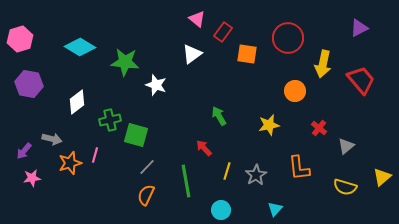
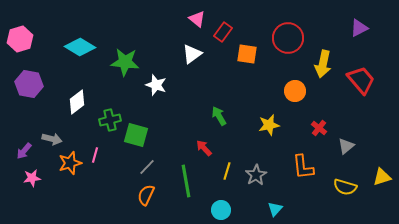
orange L-shape: moved 4 px right, 1 px up
yellow triangle: rotated 24 degrees clockwise
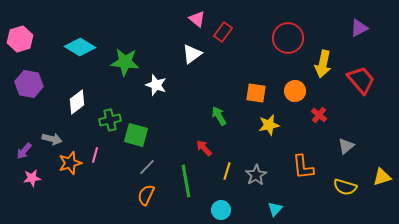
orange square: moved 9 px right, 39 px down
red cross: moved 13 px up
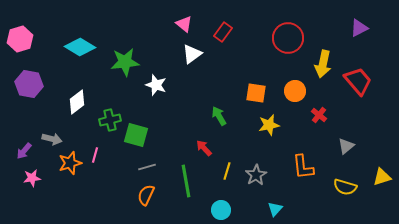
pink triangle: moved 13 px left, 5 px down
green star: rotated 12 degrees counterclockwise
red trapezoid: moved 3 px left, 1 px down
gray line: rotated 30 degrees clockwise
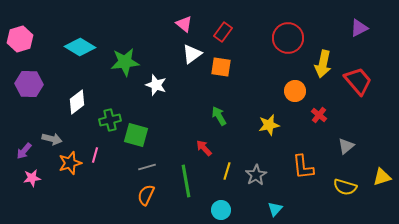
purple hexagon: rotated 8 degrees counterclockwise
orange square: moved 35 px left, 26 px up
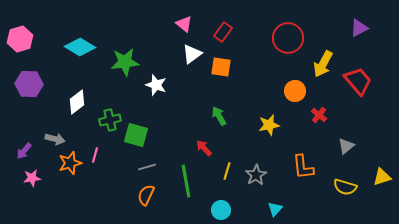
yellow arrow: rotated 16 degrees clockwise
gray arrow: moved 3 px right
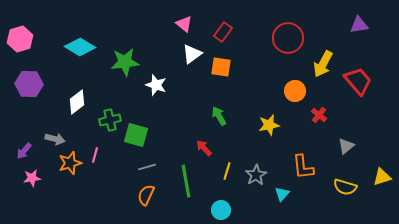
purple triangle: moved 3 px up; rotated 18 degrees clockwise
cyan triangle: moved 7 px right, 15 px up
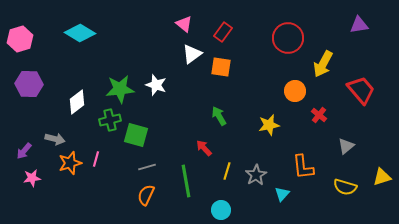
cyan diamond: moved 14 px up
green star: moved 5 px left, 27 px down
red trapezoid: moved 3 px right, 9 px down
pink line: moved 1 px right, 4 px down
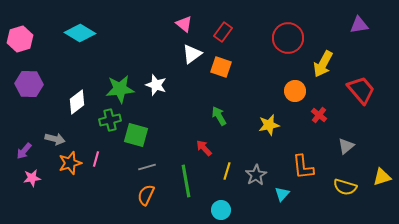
orange square: rotated 10 degrees clockwise
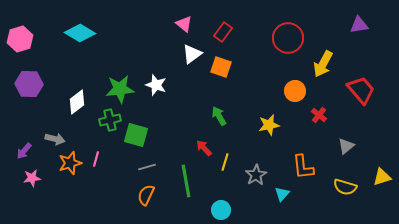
yellow line: moved 2 px left, 9 px up
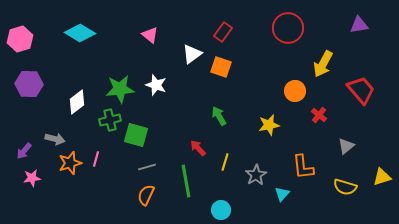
pink triangle: moved 34 px left, 11 px down
red circle: moved 10 px up
red arrow: moved 6 px left
